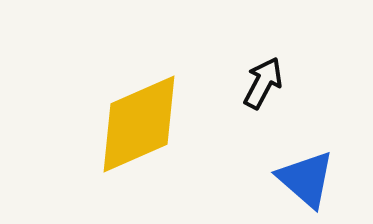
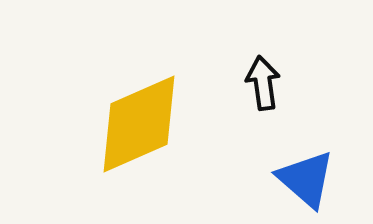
black arrow: rotated 36 degrees counterclockwise
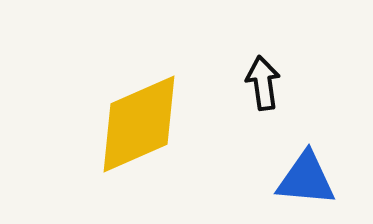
blue triangle: rotated 36 degrees counterclockwise
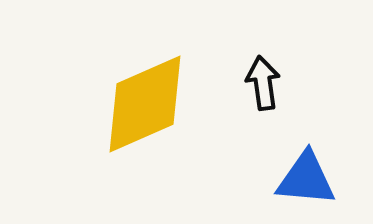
yellow diamond: moved 6 px right, 20 px up
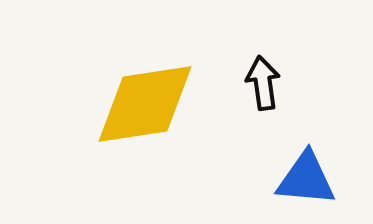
yellow diamond: rotated 15 degrees clockwise
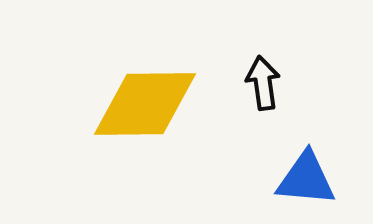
yellow diamond: rotated 8 degrees clockwise
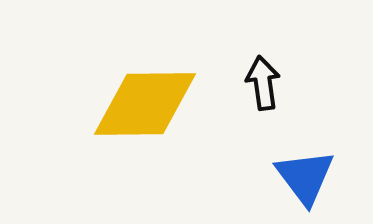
blue triangle: moved 1 px left, 2 px up; rotated 48 degrees clockwise
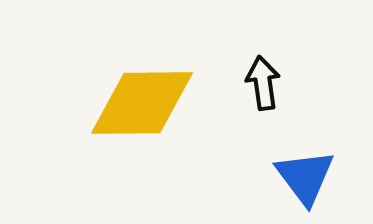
yellow diamond: moved 3 px left, 1 px up
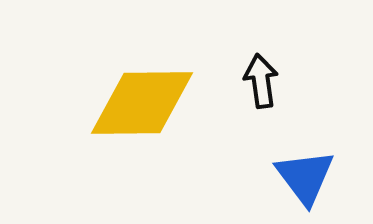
black arrow: moved 2 px left, 2 px up
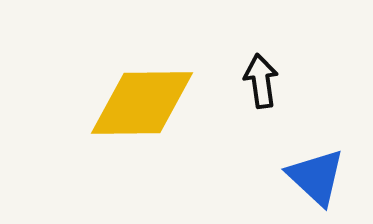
blue triangle: moved 11 px right; rotated 10 degrees counterclockwise
